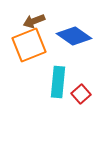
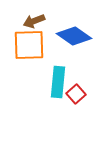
orange square: rotated 20 degrees clockwise
red square: moved 5 px left
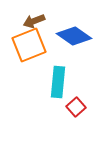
orange square: rotated 20 degrees counterclockwise
red square: moved 13 px down
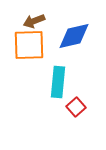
blue diamond: rotated 48 degrees counterclockwise
orange square: rotated 20 degrees clockwise
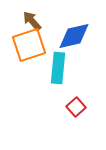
brown arrow: moved 2 px left; rotated 70 degrees clockwise
orange square: rotated 16 degrees counterclockwise
cyan rectangle: moved 14 px up
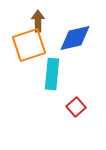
brown arrow: moved 6 px right; rotated 40 degrees clockwise
blue diamond: moved 1 px right, 2 px down
cyan rectangle: moved 6 px left, 6 px down
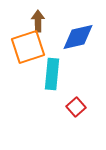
blue diamond: moved 3 px right, 1 px up
orange square: moved 1 px left, 2 px down
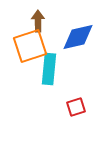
orange square: moved 2 px right, 1 px up
cyan rectangle: moved 3 px left, 5 px up
red square: rotated 24 degrees clockwise
